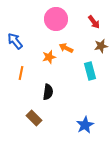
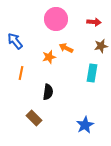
red arrow: rotated 48 degrees counterclockwise
cyan rectangle: moved 2 px right, 2 px down; rotated 24 degrees clockwise
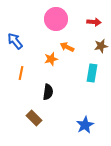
orange arrow: moved 1 px right, 1 px up
orange star: moved 2 px right, 2 px down
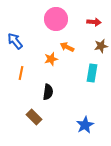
brown rectangle: moved 1 px up
